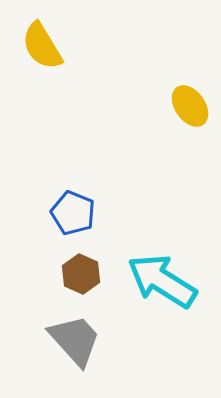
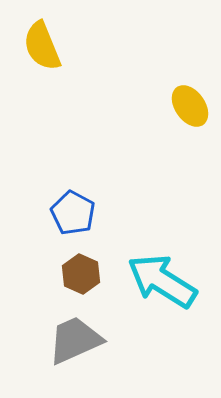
yellow semicircle: rotated 9 degrees clockwise
blue pentagon: rotated 6 degrees clockwise
gray trapezoid: rotated 72 degrees counterclockwise
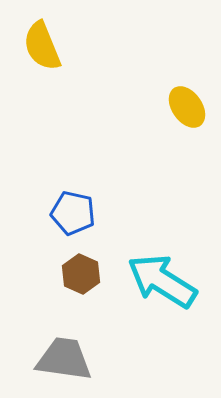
yellow ellipse: moved 3 px left, 1 px down
blue pentagon: rotated 15 degrees counterclockwise
gray trapezoid: moved 11 px left, 19 px down; rotated 32 degrees clockwise
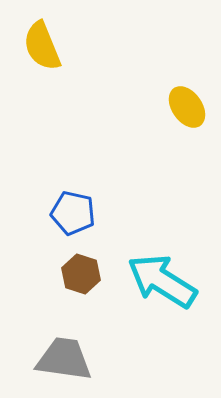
brown hexagon: rotated 6 degrees counterclockwise
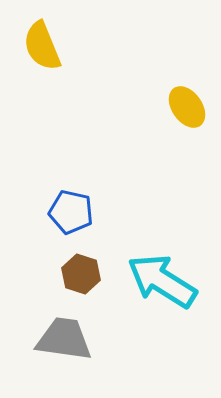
blue pentagon: moved 2 px left, 1 px up
gray trapezoid: moved 20 px up
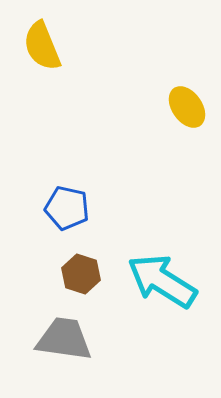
blue pentagon: moved 4 px left, 4 px up
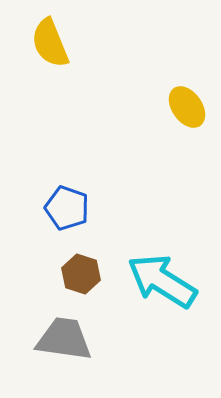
yellow semicircle: moved 8 px right, 3 px up
blue pentagon: rotated 6 degrees clockwise
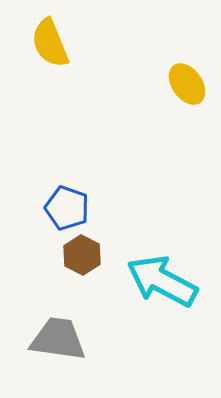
yellow ellipse: moved 23 px up
brown hexagon: moved 1 px right, 19 px up; rotated 9 degrees clockwise
cyan arrow: rotated 4 degrees counterclockwise
gray trapezoid: moved 6 px left
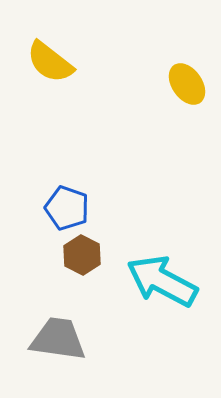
yellow semicircle: moved 19 px down; rotated 30 degrees counterclockwise
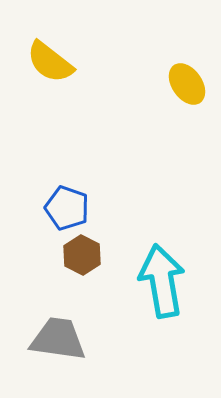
cyan arrow: rotated 52 degrees clockwise
